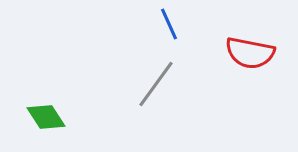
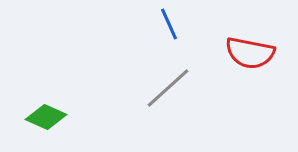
gray line: moved 12 px right, 4 px down; rotated 12 degrees clockwise
green diamond: rotated 33 degrees counterclockwise
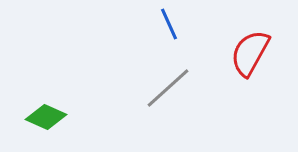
red semicircle: rotated 108 degrees clockwise
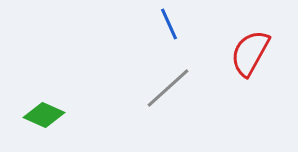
green diamond: moved 2 px left, 2 px up
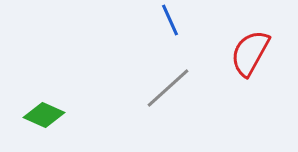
blue line: moved 1 px right, 4 px up
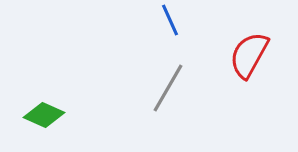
red semicircle: moved 1 px left, 2 px down
gray line: rotated 18 degrees counterclockwise
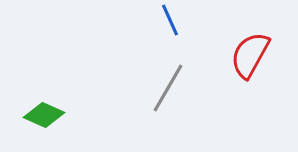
red semicircle: moved 1 px right
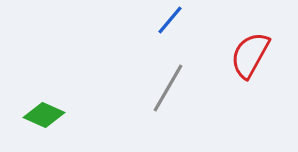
blue line: rotated 64 degrees clockwise
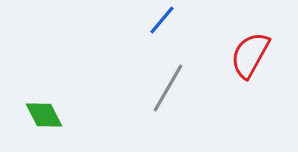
blue line: moved 8 px left
green diamond: rotated 39 degrees clockwise
